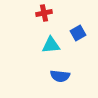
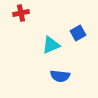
red cross: moved 23 px left
cyan triangle: rotated 18 degrees counterclockwise
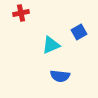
blue square: moved 1 px right, 1 px up
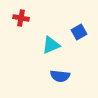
red cross: moved 5 px down; rotated 21 degrees clockwise
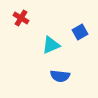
red cross: rotated 21 degrees clockwise
blue square: moved 1 px right
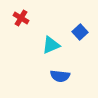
blue square: rotated 14 degrees counterclockwise
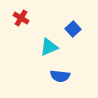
blue square: moved 7 px left, 3 px up
cyan triangle: moved 2 px left, 2 px down
